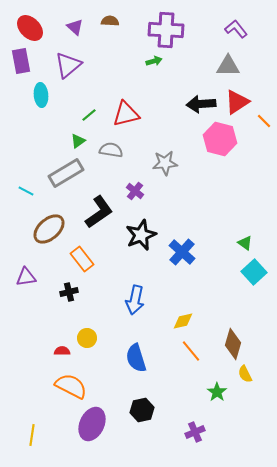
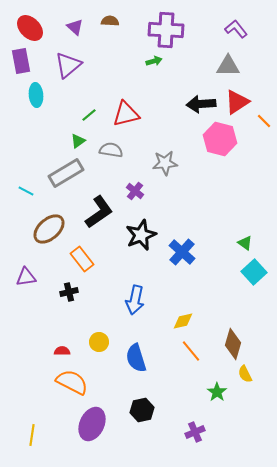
cyan ellipse at (41, 95): moved 5 px left
yellow circle at (87, 338): moved 12 px right, 4 px down
orange semicircle at (71, 386): moved 1 px right, 4 px up
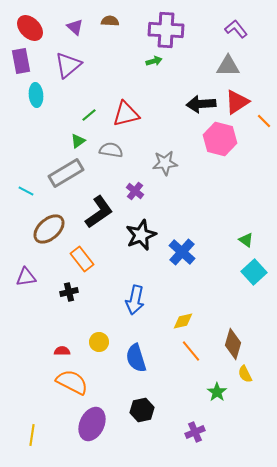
green triangle at (245, 243): moved 1 px right, 3 px up
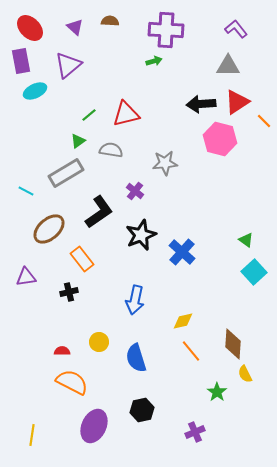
cyan ellipse at (36, 95): moved 1 px left, 4 px up; rotated 70 degrees clockwise
brown diamond at (233, 344): rotated 12 degrees counterclockwise
purple ellipse at (92, 424): moved 2 px right, 2 px down
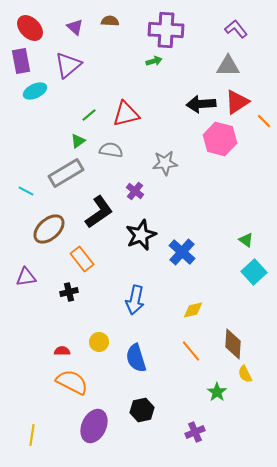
yellow diamond at (183, 321): moved 10 px right, 11 px up
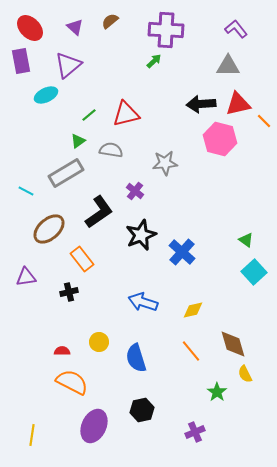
brown semicircle at (110, 21): rotated 42 degrees counterclockwise
green arrow at (154, 61): rotated 28 degrees counterclockwise
cyan ellipse at (35, 91): moved 11 px right, 4 px down
red triangle at (237, 102): moved 1 px right, 2 px down; rotated 20 degrees clockwise
blue arrow at (135, 300): moved 8 px right, 2 px down; rotated 96 degrees clockwise
brown diamond at (233, 344): rotated 20 degrees counterclockwise
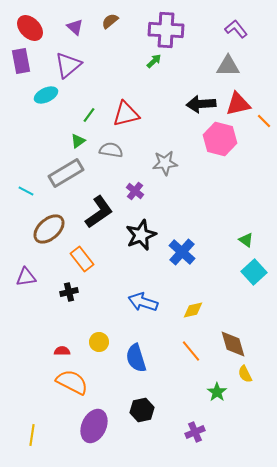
green line at (89, 115): rotated 14 degrees counterclockwise
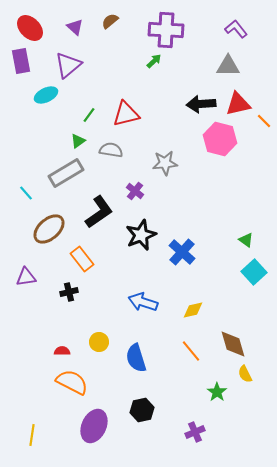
cyan line at (26, 191): moved 2 px down; rotated 21 degrees clockwise
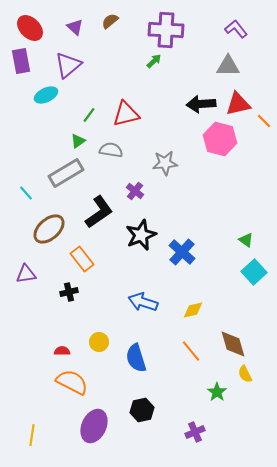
purple triangle at (26, 277): moved 3 px up
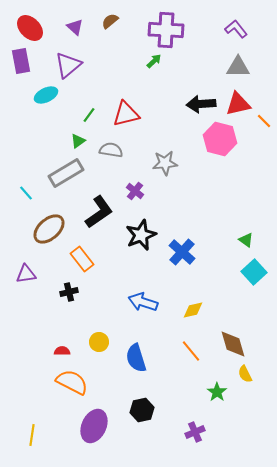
gray triangle at (228, 66): moved 10 px right, 1 px down
